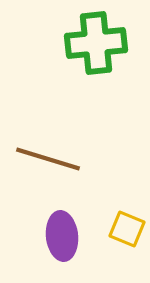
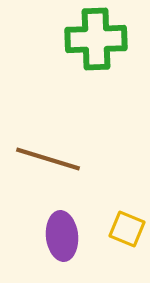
green cross: moved 4 px up; rotated 4 degrees clockwise
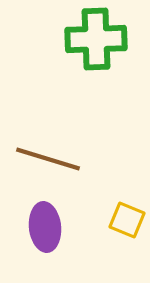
yellow square: moved 9 px up
purple ellipse: moved 17 px left, 9 px up
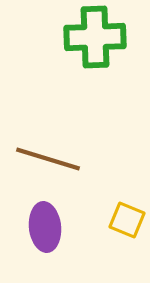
green cross: moved 1 px left, 2 px up
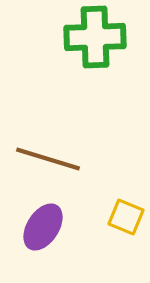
yellow square: moved 1 px left, 3 px up
purple ellipse: moved 2 px left; rotated 39 degrees clockwise
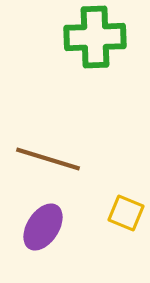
yellow square: moved 4 px up
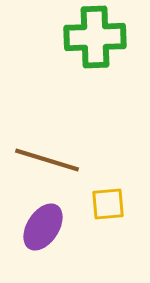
brown line: moved 1 px left, 1 px down
yellow square: moved 18 px left, 9 px up; rotated 27 degrees counterclockwise
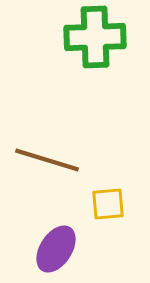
purple ellipse: moved 13 px right, 22 px down
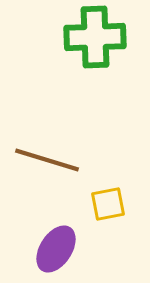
yellow square: rotated 6 degrees counterclockwise
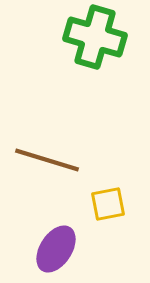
green cross: rotated 18 degrees clockwise
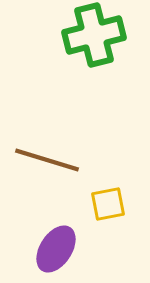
green cross: moved 1 px left, 2 px up; rotated 30 degrees counterclockwise
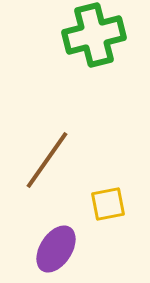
brown line: rotated 72 degrees counterclockwise
